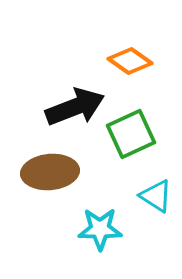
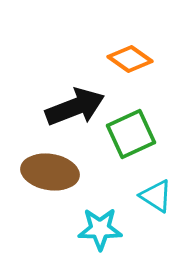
orange diamond: moved 2 px up
brown ellipse: rotated 14 degrees clockwise
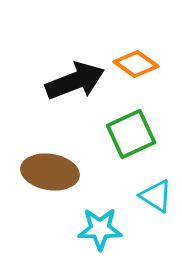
orange diamond: moved 6 px right, 5 px down
black arrow: moved 26 px up
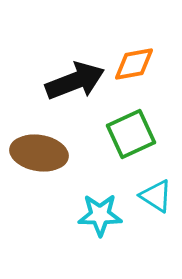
orange diamond: moved 2 px left; rotated 45 degrees counterclockwise
brown ellipse: moved 11 px left, 19 px up
cyan star: moved 14 px up
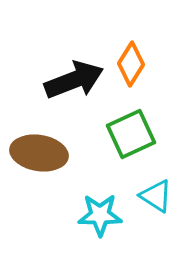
orange diamond: moved 3 px left; rotated 48 degrees counterclockwise
black arrow: moved 1 px left, 1 px up
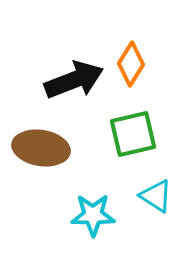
green square: moved 2 px right; rotated 12 degrees clockwise
brown ellipse: moved 2 px right, 5 px up
cyan star: moved 7 px left
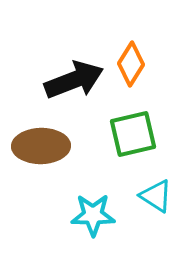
brown ellipse: moved 2 px up; rotated 10 degrees counterclockwise
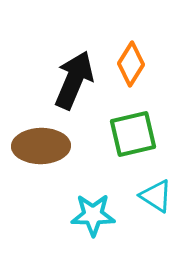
black arrow: rotated 46 degrees counterclockwise
